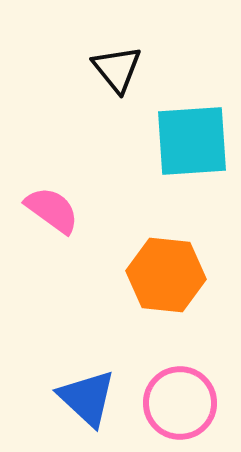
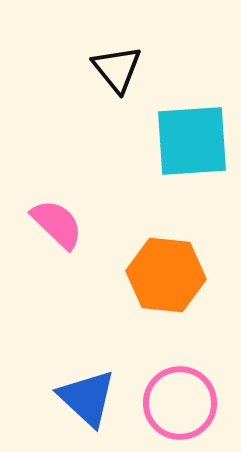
pink semicircle: moved 5 px right, 14 px down; rotated 8 degrees clockwise
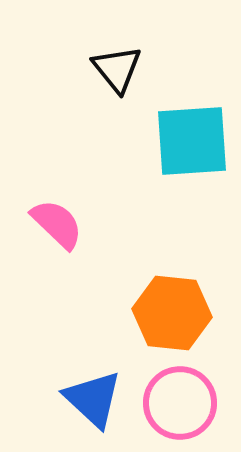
orange hexagon: moved 6 px right, 38 px down
blue triangle: moved 6 px right, 1 px down
